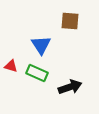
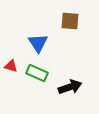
blue triangle: moved 3 px left, 2 px up
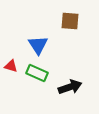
blue triangle: moved 2 px down
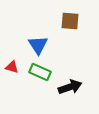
red triangle: moved 1 px right, 1 px down
green rectangle: moved 3 px right, 1 px up
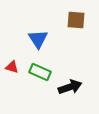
brown square: moved 6 px right, 1 px up
blue triangle: moved 6 px up
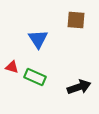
green rectangle: moved 5 px left, 5 px down
black arrow: moved 9 px right
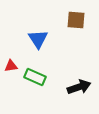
red triangle: moved 1 px left, 1 px up; rotated 24 degrees counterclockwise
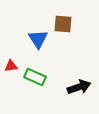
brown square: moved 13 px left, 4 px down
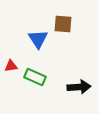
black arrow: rotated 15 degrees clockwise
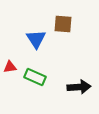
blue triangle: moved 2 px left
red triangle: moved 1 px left, 1 px down
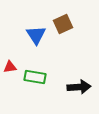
brown square: rotated 30 degrees counterclockwise
blue triangle: moved 4 px up
green rectangle: rotated 15 degrees counterclockwise
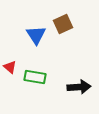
red triangle: rotated 48 degrees clockwise
